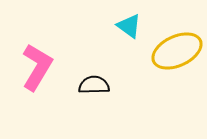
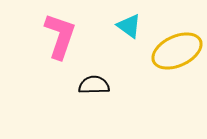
pink L-shape: moved 23 px right, 31 px up; rotated 12 degrees counterclockwise
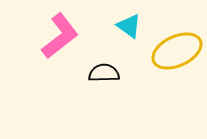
pink L-shape: rotated 33 degrees clockwise
black semicircle: moved 10 px right, 12 px up
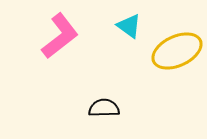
black semicircle: moved 35 px down
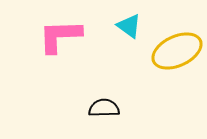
pink L-shape: rotated 144 degrees counterclockwise
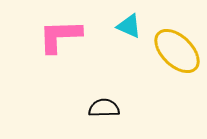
cyan triangle: rotated 12 degrees counterclockwise
yellow ellipse: rotated 69 degrees clockwise
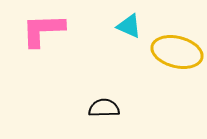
pink L-shape: moved 17 px left, 6 px up
yellow ellipse: moved 1 px down; rotated 30 degrees counterclockwise
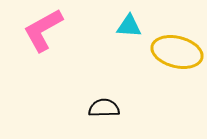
cyan triangle: rotated 20 degrees counterclockwise
pink L-shape: rotated 27 degrees counterclockwise
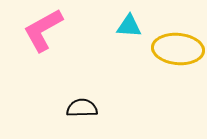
yellow ellipse: moved 1 px right, 3 px up; rotated 9 degrees counterclockwise
black semicircle: moved 22 px left
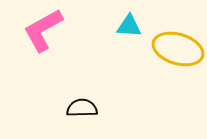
yellow ellipse: rotated 12 degrees clockwise
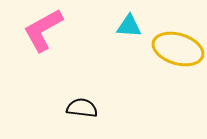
black semicircle: rotated 8 degrees clockwise
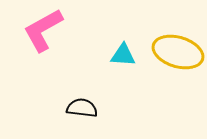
cyan triangle: moved 6 px left, 29 px down
yellow ellipse: moved 3 px down
